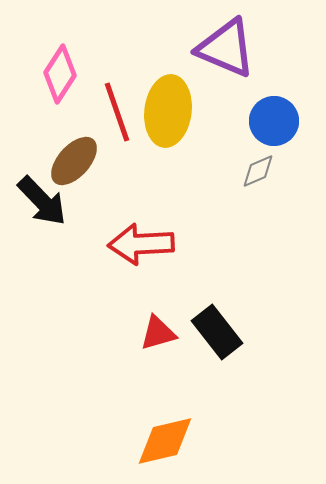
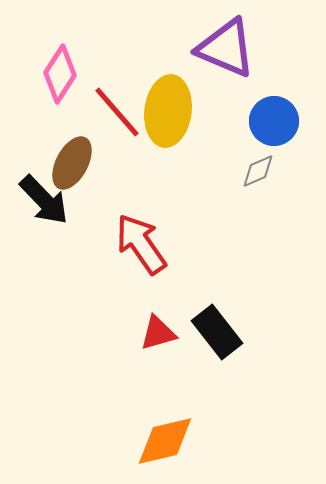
red line: rotated 22 degrees counterclockwise
brown ellipse: moved 2 px left, 2 px down; rotated 14 degrees counterclockwise
black arrow: moved 2 px right, 1 px up
red arrow: rotated 58 degrees clockwise
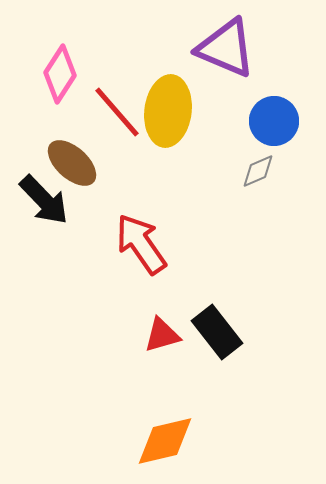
brown ellipse: rotated 76 degrees counterclockwise
red triangle: moved 4 px right, 2 px down
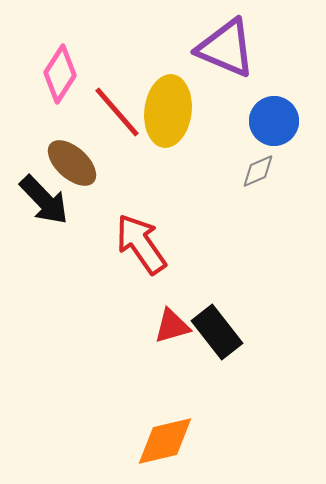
red triangle: moved 10 px right, 9 px up
